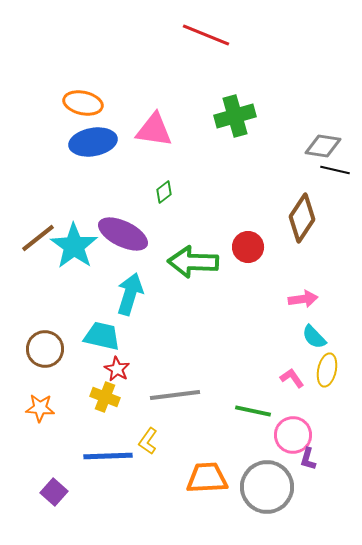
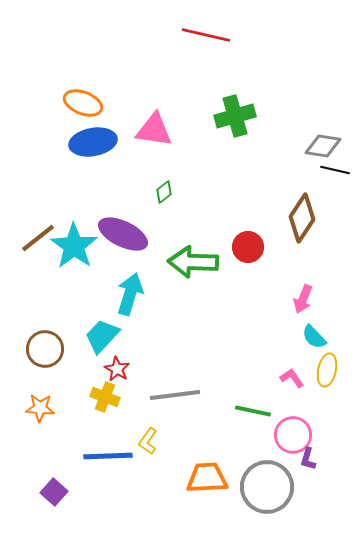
red line: rotated 9 degrees counterclockwise
orange ellipse: rotated 9 degrees clockwise
pink arrow: rotated 120 degrees clockwise
cyan trapezoid: rotated 60 degrees counterclockwise
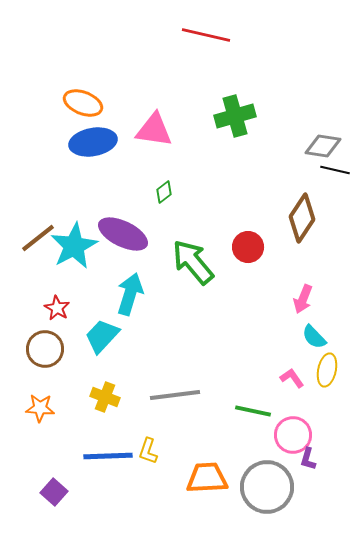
cyan star: rotated 9 degrees clockwise
green arrow: rotated 48 degrees clockwise
red star: moved 60 px left, 61 px up
yellow L-shape: moved 10 px down; rotated 16 degrees counterclockwise
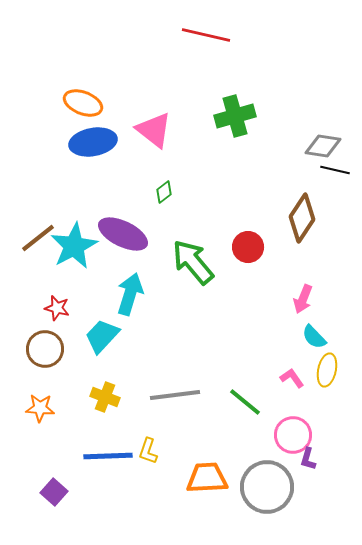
pink triangle: rotated 30 degrees clockwise
red star: rotated 15 degrees counterclockwise
green line: moved 8 px left, 9 px up; rotated 27 degrees clockwise
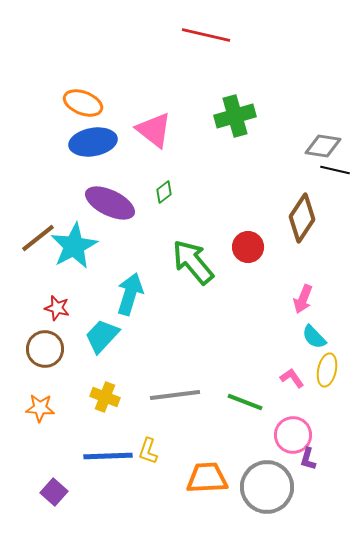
purple ellipse: moved 13 px left, 31 px up
green line: rotated 18 degrees counterclockwise
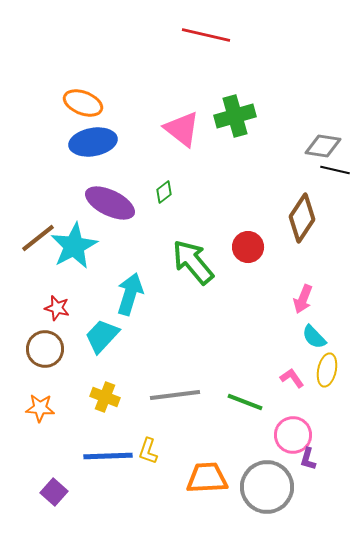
pink triangle: moved 28 px right, 1 px up
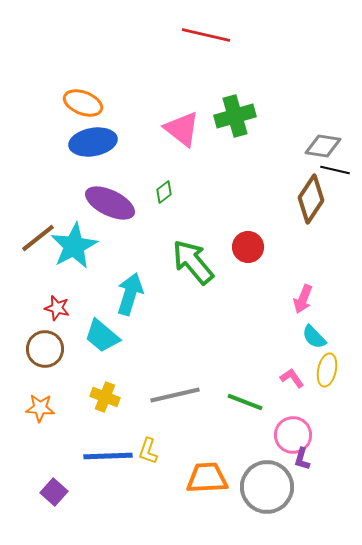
brown diamond: moved 9 px right, 19 px up
cyan trapezoid: rotated 93 degrees counterclockwise
gray line: rotated 6 degrees counterclockwise
purple L-shape: moved 6 px left
